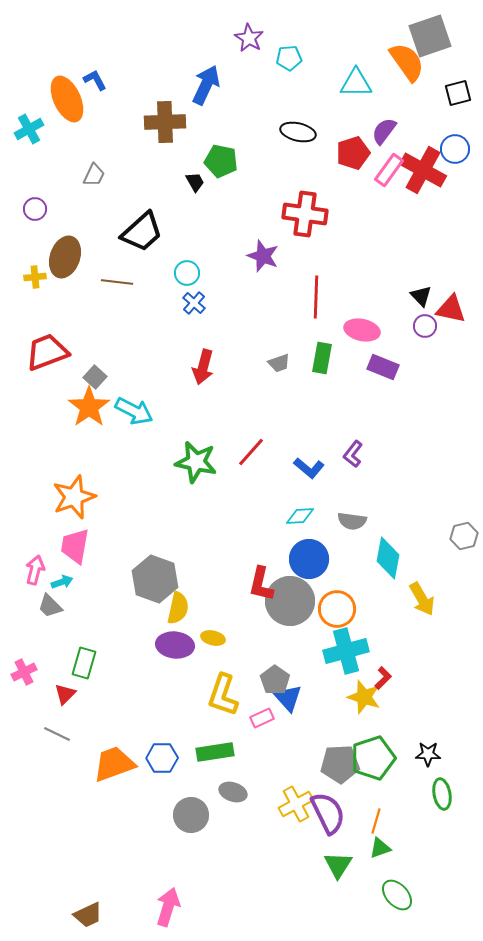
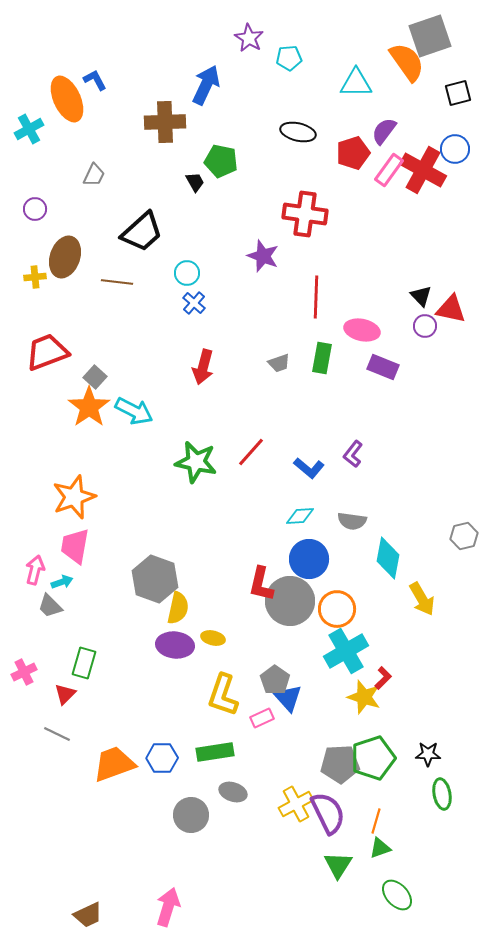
cyan cross at (346, 651): rotated 15 degrees counterclockwise
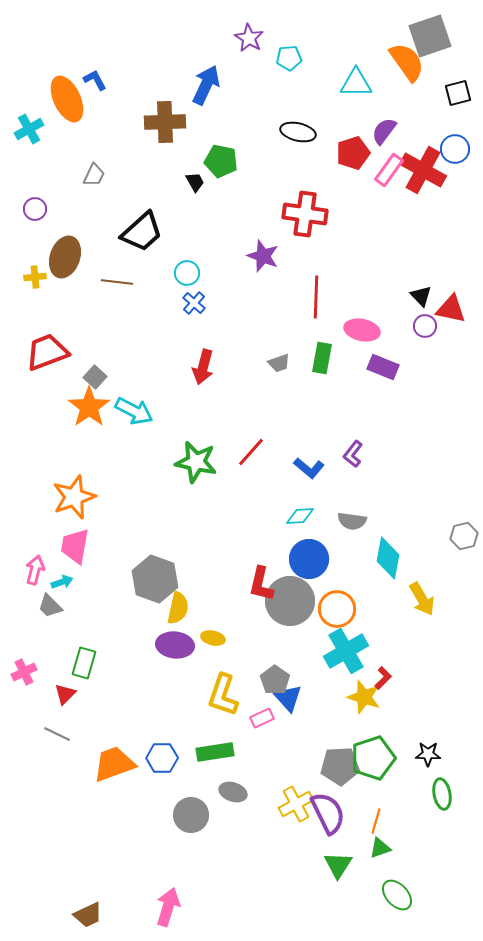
gray pentagon at (340, 764): moved 2 px down
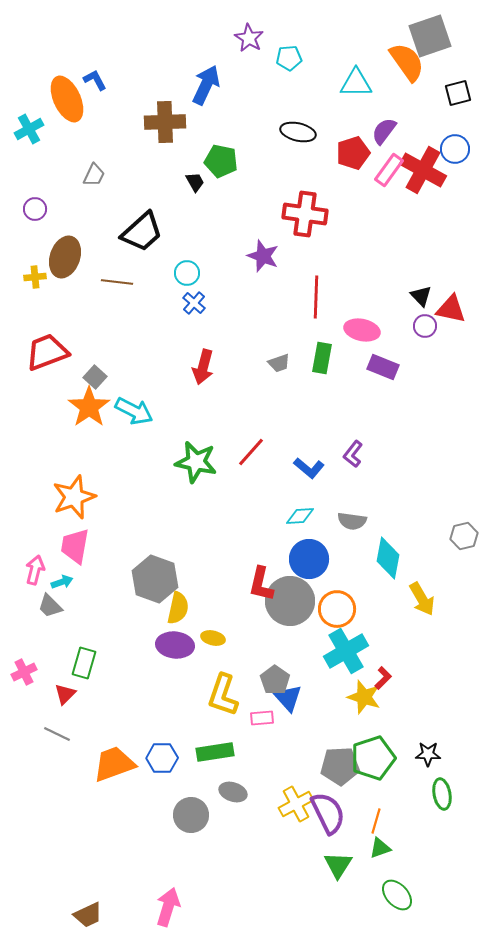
pink rectangle at (262, 718): rotated 20 degrees clockwise
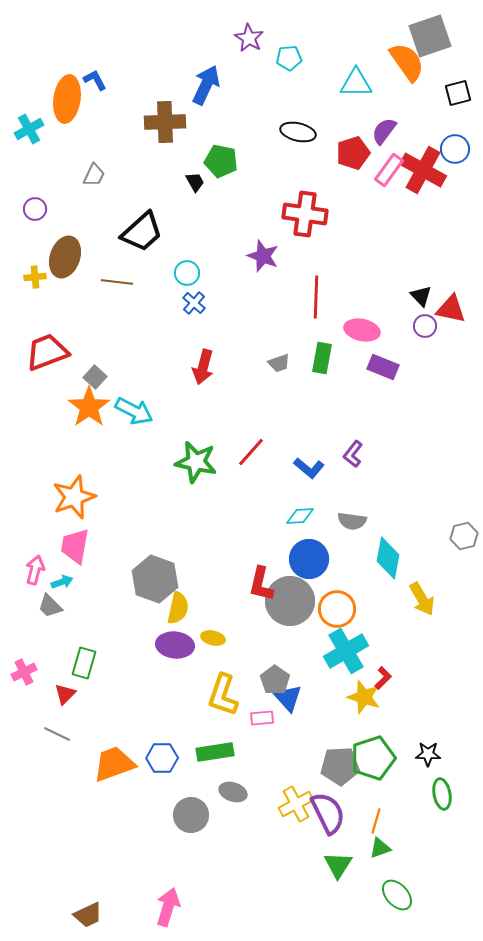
orange ellipse at (67, 99): rotated 33 degrees clockwise
